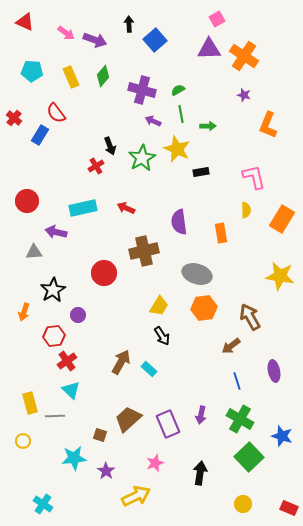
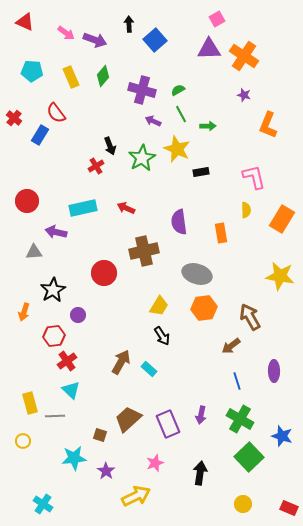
green line at (181, 114): rotated 18 degrees counterclockwise
purple ellipse at (274, 371): rotated 10 degrees clockwise
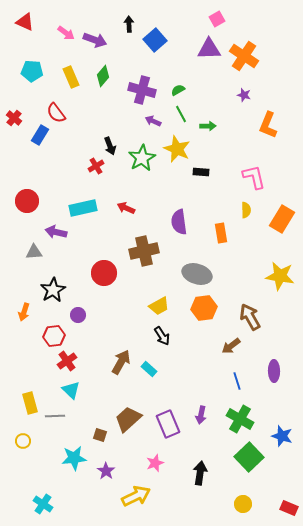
black rectangle at (201, 172): rotated 14 degrees clockwise
yellow trapezoid at (159, 306): rotated 30 degrees clockwise
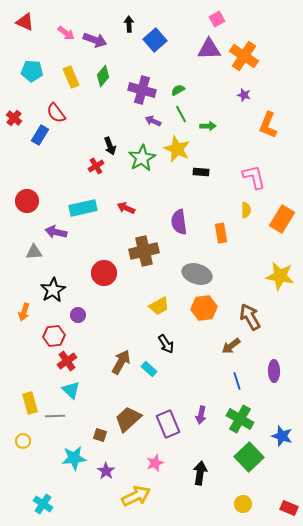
black arrow at (162, 336): moved 4 px right, 8 px down
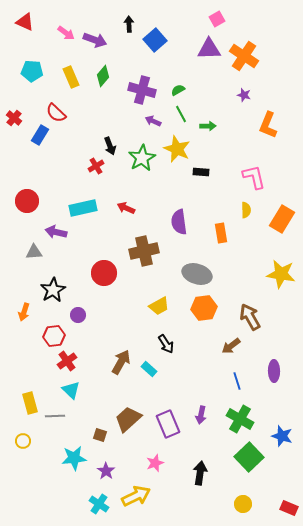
red semicircle at (56, 113): rotated 10 degrees counterclockwise
yellow star at (280, 276): moved 1 px right, 2 px up
cyan cross at (43, 504): moved 56 px right
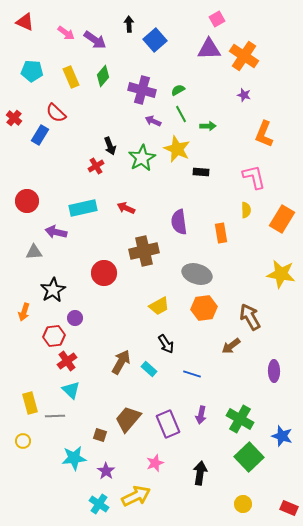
purple arrow at (95, 40): rotated 15 degrees clockwise
orange L-shape at (268, 125): moved 4 px left, 9 px down
purple circle at (78, 315): moved 3 px left, 3 px down
blue line at (237, 381): moved 45 px left, 7 px up; rotated 54 degrees counterclockwise
brown trapezoid at (128, 419): rotated 8 degrees counterclockwise
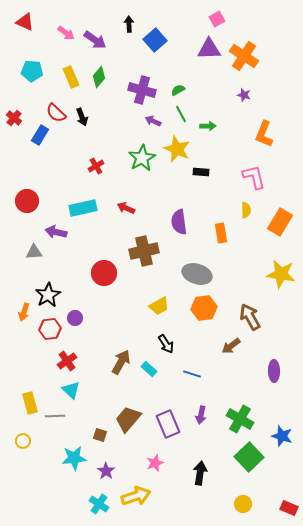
green diamond at (103, 76): moved 4 px left, 1 px down
black arrow at (110, 146): moved 28 px left, 29 px up
orange rectangle at (282, 219): moved 2 px left, 3 px down
black star at (53, 290): moved 5 px left, 5 px down
red hexagon at (54, 336): moved 4 px left, 7 px up
yellow arrow at (136, 496): rotated 8 degrees clockwise
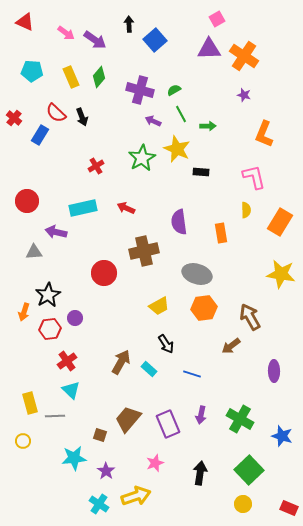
purple cross at (142, 90): moved 2 px left
green semicircle at (178, 90): moved 4 px left
green square at (249, 457): moved 13 px down
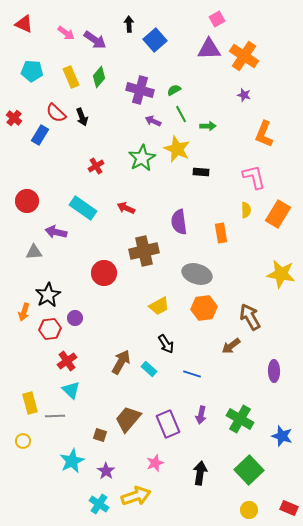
red triangle at (25, 22): moved 1 px left, 2 px down
cyan rectangle at (83, 208): rotated 48 degrees clockwise
orange rectangle at (280, 222): moved 2 px left, 8 px up
cyan star at (74, 458): moved 2 px left, 3 px down; rotated 20 degrees counterclockwise
yellow circle at (243, 504): moved 6 px right, 6 px down
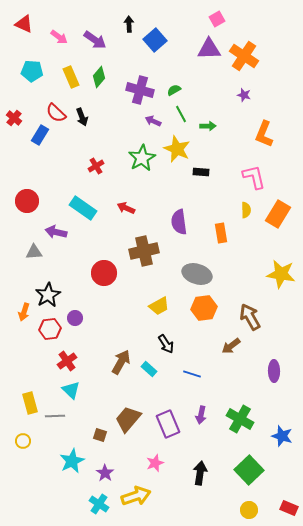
pink arrow at (66, 33): moved 7 px left, 4 px down
purple star at (106, 471): moved 1 px left, 2 px down
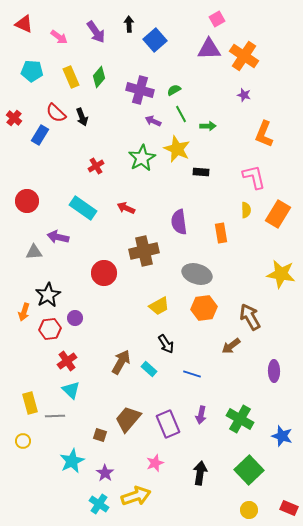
purple arrow at (95, 40): moved 1 px right, 8 px up; rotated 20 degrees clockwise
purple arrow at (56, 232): moved 2 px right, 5 px down
